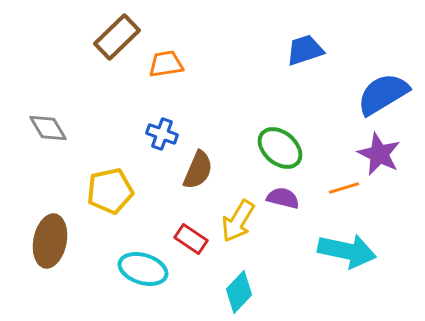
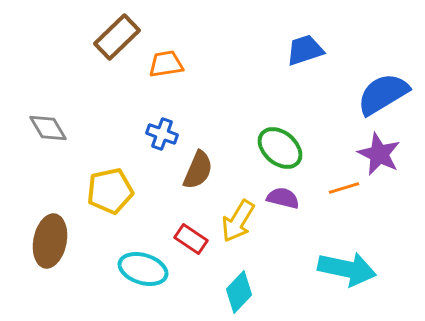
cyan arrow: moved 18 px down
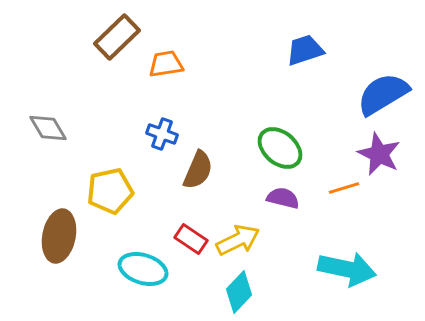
yellow arrow: moved 19 px down; rotated 147 degrees counterclockwise
brown ellipse: moved 9 px right, 5 px up
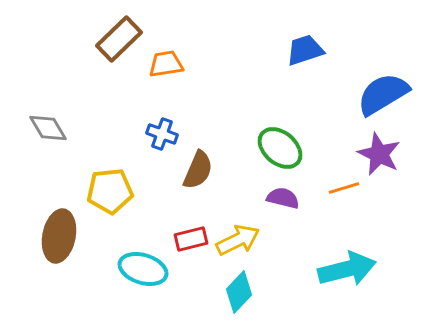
brown rectangle: moved 2 px right, 2 px down
yellow pentagon: rotated 6 degrees clockwise
red rectangle: rotated 48 degrees counterclockwise
cyan arrow: rotated 26 degrees counterclockwise
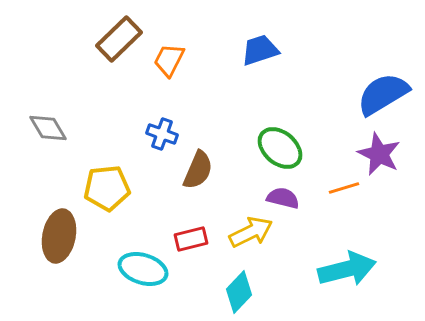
blue trapezoid: moved 45 px left
orange trapezoid: moved 3 px right, 4 px up; rotated 54 degrees counterclockwise
yellow pentagon: moved 3 px left, 3 px up
yellow arrow: moved 13 px right, 8 px up
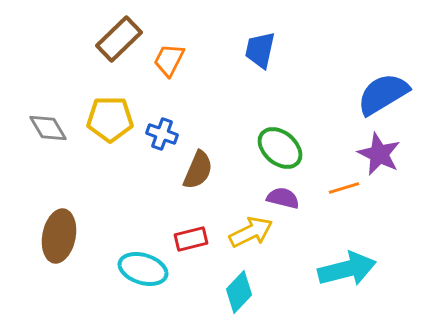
blue trapezoid: rotated 60 degrees counterclockwise
yellow pentagon: moved 3 px right, 69 px up; rotated 6 degrees clockwise
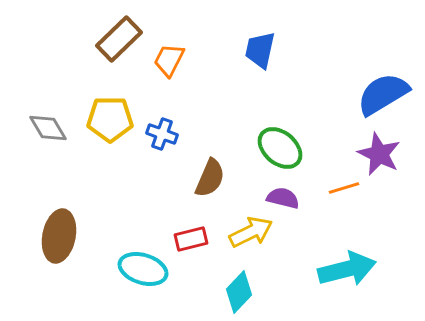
brown semicircle: moved 12 px right, 8 px down
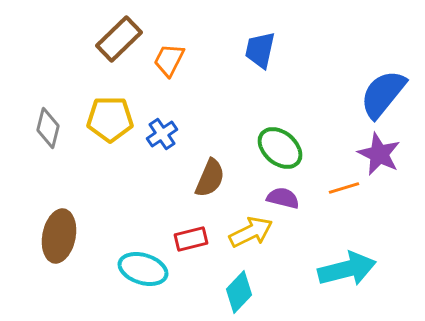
blue semicircle: rotated 20 degrees counterclockwise
gray diamond: rotated 45 degrees clockwise
blue cross: rotated 36 degrees clockwise
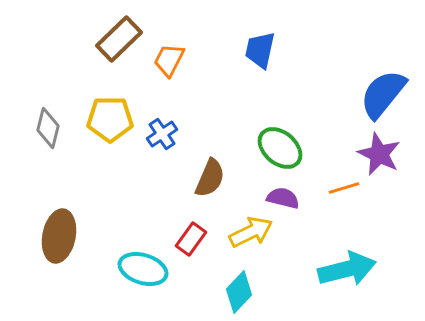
red rectangle: rotated 40 degrees counterclockwise
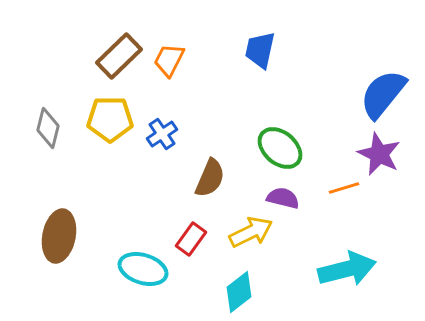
brown rectangle: moved 17 px down
cyan diamond: rotated 9 degrees clockwise
